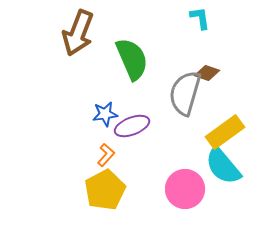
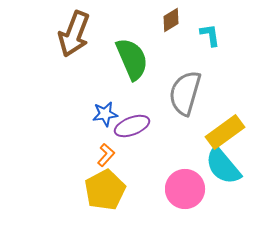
cyan L-shape: moved 10 px right, 17 px down
brown arrow: moved 4 px left, 1 px down
brown diamond: moved 36 px left, 53 px up; rotated 50 degrees counterclockwise
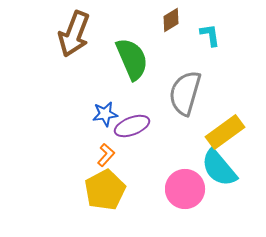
cyan semicircle: moved 4 px left, 2 px down
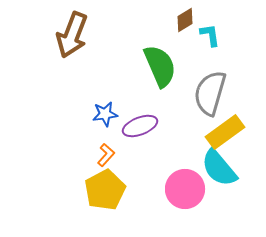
brown diamond: moved 14 px right
brown arrow: moved 2 px left, 1 px down
green semicircle: moved 28 px right, 7 px down
gray semicircle: moved 25 px right
purple ellipse: moved 8 px right
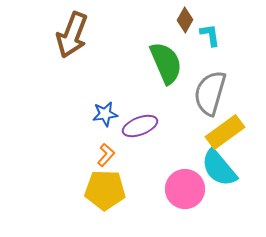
brown diamond: rotated 30 degrees counterclockwise
green semicircle: moved 6 px right, 3 px up
yellow pentagon: rotated 30 degrees clockwise
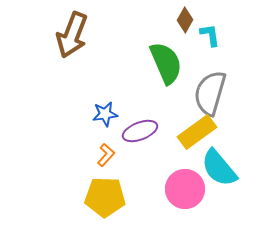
purple ellipse: moved 5 px down
yellow rectangle: moved 28 px left
yellow pentagon: moved 7 px down
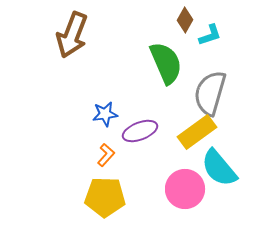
cyan L-shape: rotated 80 degrees clockwise
